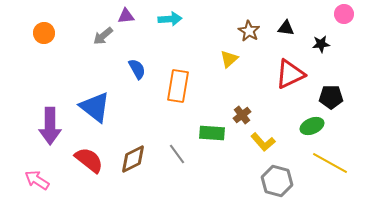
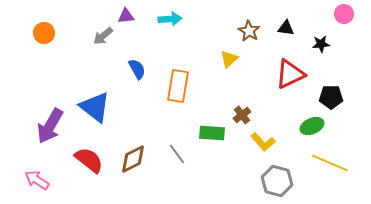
purple arrow: rotated 30 degrees clockwise
yellow line: rotated 6 degrees counterclockwise
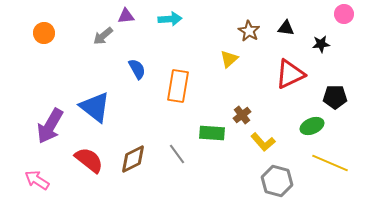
black pentagon: moved 4 px right
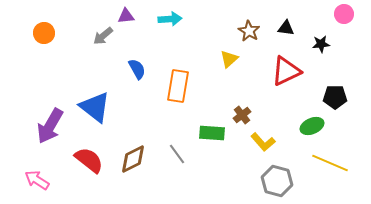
red triangle: moved 4 px left, 3 px up
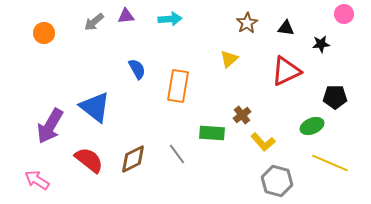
brown star: moved 2 px left, 8 px up; rotated 10 degrees clockwise
gray arrow: moved 9 px left, 14 px up
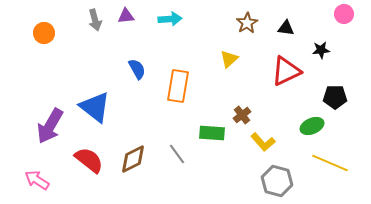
gray arrow: moved 1 px right, 2 px up; rotated 65 degrees counterclockwise
black star: moved 6 px down
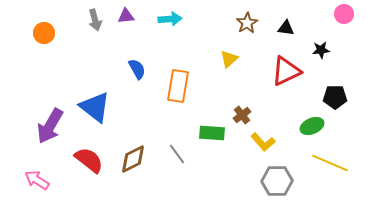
gray hexagon: rotated 16 degrees counterclockwise
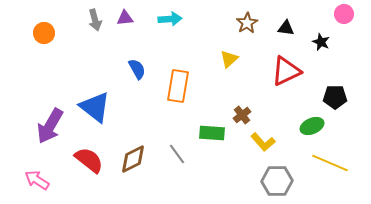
purple triangle: moved 1 px left, 2 px down
black star: moved 8 px up; rotated 30 degrees clockwise
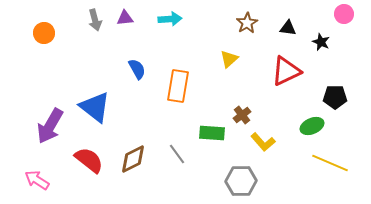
black triangle: moved 2 px right
gray hexagon: moved 36 px left
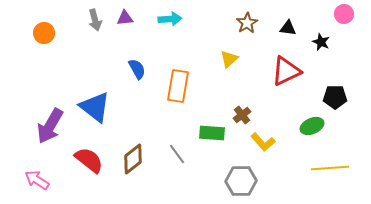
brown diamond: rotated 12 degrees counterclockwise
yellow line: moved 5 px down; rotated 27 degrees counterclockwise
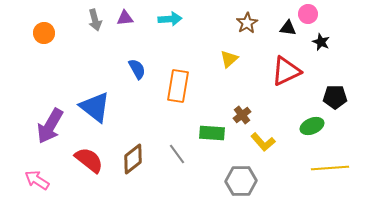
pink circle: moved 36 px left
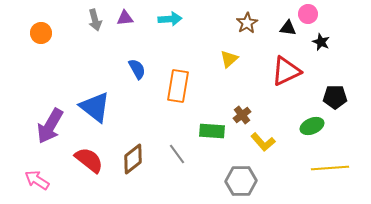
orange circle: moved 3 px left
green rectangle: moved 2 px up
